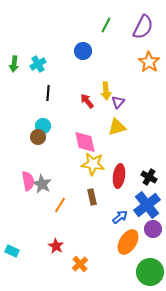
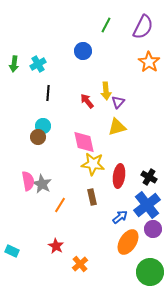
pink diamond: moved 1 px left
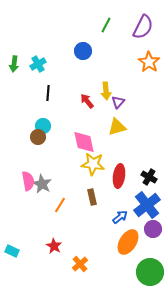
red star: moved 2 px left
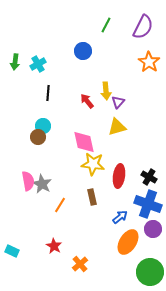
green arrow: moved 1 px right, 2 px up
blue cross: moved 1 px right, 1 px up; rotated 32 degrees counterclockwise
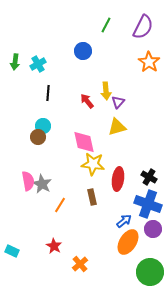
red ellipse: moved 1 px left, 3 px down
blue arrow: moved 4 px right, 4 px down
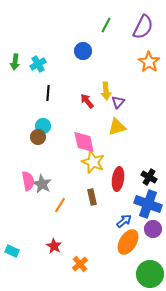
yellow star: moved 2 px up; rotated 15 degrees clockwise
green circle: moved 2 px down
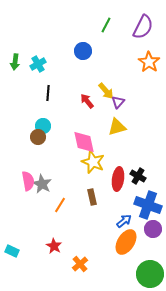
yellow arrow: rotated 36 degrees counterclockwise
black cross: moved 11 px left, 1 px up
blue cross: moved 1 px down
orange ellipse: moved 2 px left
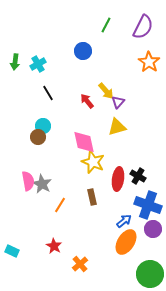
black line: rotated 35 degrees counterclockwise
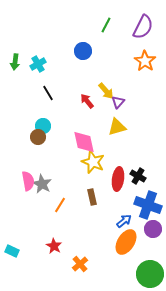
orange star: moved 4 px left, 1 px up
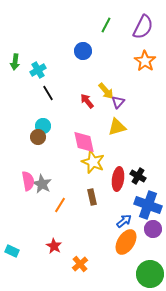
cyan cross: moved 6 px down
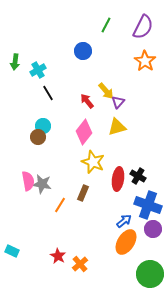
pink diamond: moved 10 px up; rotated 50 degrees clockwise
gray star: rotated 18 degrees counterclockwise
brown rectangle: moved 9 px left, 4 px up; rotated 35 degrees clockwise
red star: moved 4 px right, 10 px down
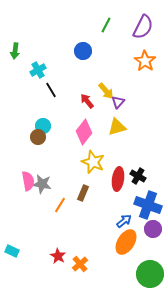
green arrow: moved 11 px up
black line: moved 3 px right, 3 px up
